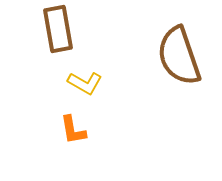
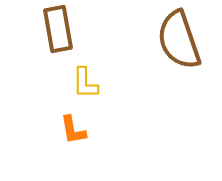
brown semicircle: moved 16 px up
yellow L-shape: rotated 60 degrees clockwise
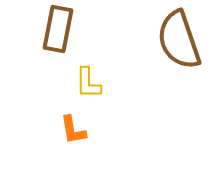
brown rectangle: rotated 21 degrees clockwise
yellow L-shape: moved 3 px right
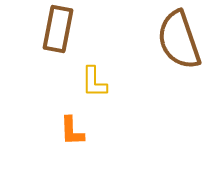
yellow L-shape: moved 6 px right, 1 px up
orange L-shape: moved 1 px left, 1 px down; rotated 8 degrees clockwise
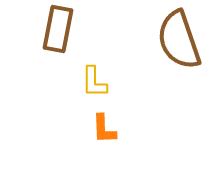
orange L-shape: moved 32 px right, 2 px up
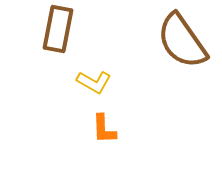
brown semicircle: moved 3 px right, 1 px down; rotated 16 degrees counterclockwise
yellow L-shape: rotated 60 degrees counterclockwise
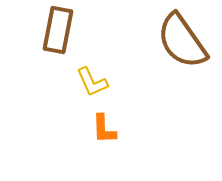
brown rectangle: moved 1 px down
yellow L-shape: moved 2 px left; rotated 36 degrees clockwise
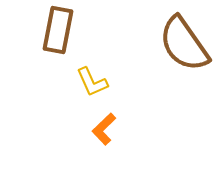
brown semicircle: moved 2 px right, 3 px down
orange L-shape: rotated 48 degrees clockwise
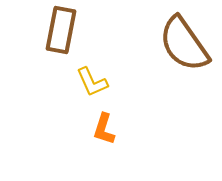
brown rectangle: moved 3 px right
orange L-shape: rotated 28 degrees counterclockwise
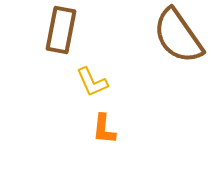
brown semicircle: moved 6 px left, 8 px up
orange L-shape: rotated 12 degrees counterclockwise
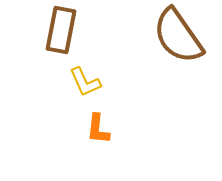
yellow L-shape: moved 7 px left
orange L-shape: moved 6 px left
